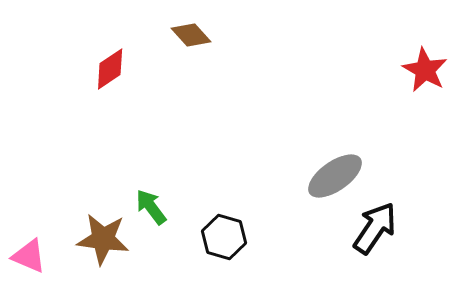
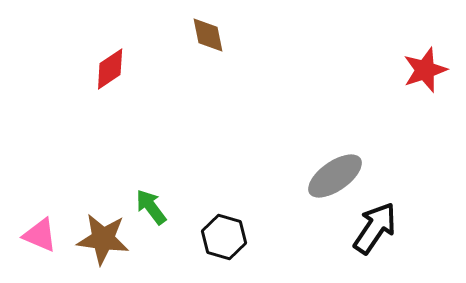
brown diamond: moved 17 px right; rotated 30 degrees clockwise
red star: rotated 24 degrees clockwise
pink triangle: moved 11 px right, 21 px up
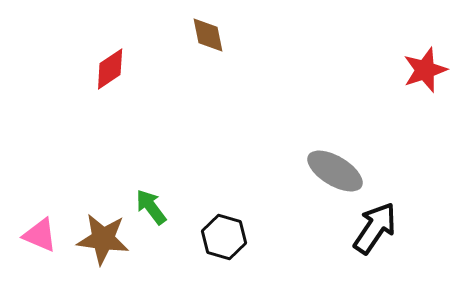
gray ellipse: moved 5 px up; rotated 66 degrees clockwise
